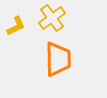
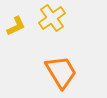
orange trapezoid: moved 3 px right, 13 px down; rotated 30 degrees counterclockwise
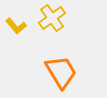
yellow L-shape: rotated 75 degrees clockwise
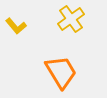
yellow cross: moved 19 px right, 1 px down
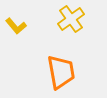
orange trapezoid: rotated 21 degrees clockwise
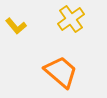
orange trapezoid: rotated 39 degrees counterclockwise
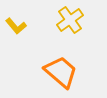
yellow cross: moved 1 px left, 1 px down
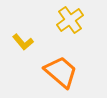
yellow L-shape: moved 7 px right, 16 px down
